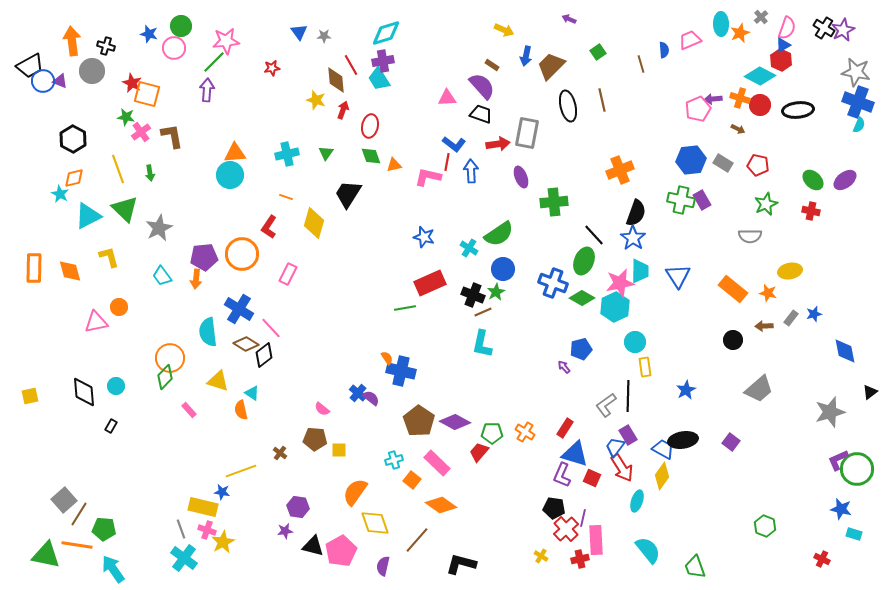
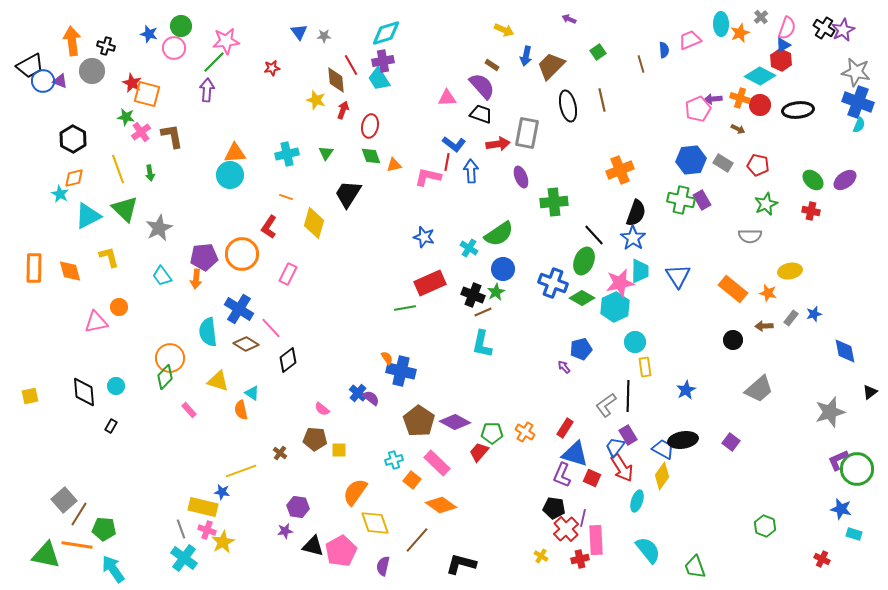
black diamond at (264, 355): moved 24 px right, 5 px down
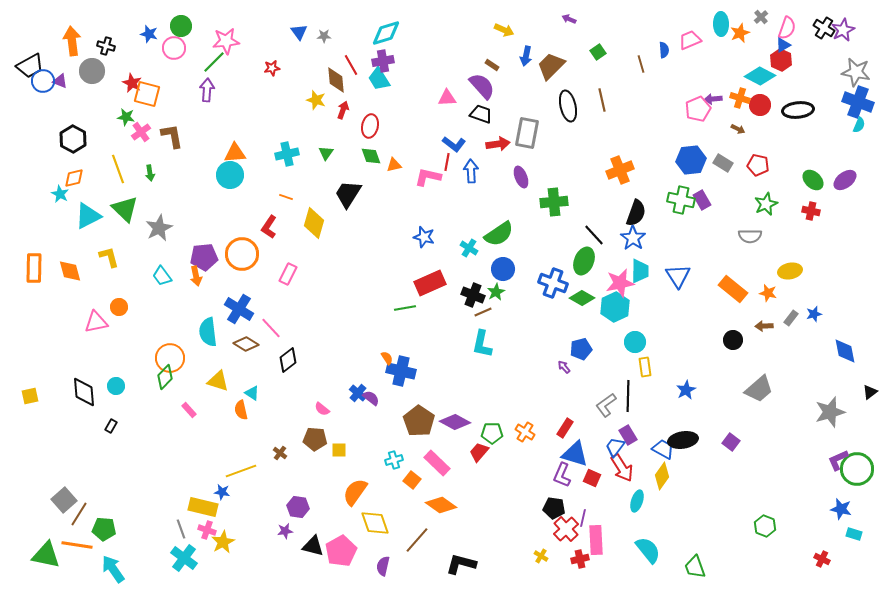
orange arrow at (196, 279): moved 3 px up; rotated 18 degrees counterclockwise
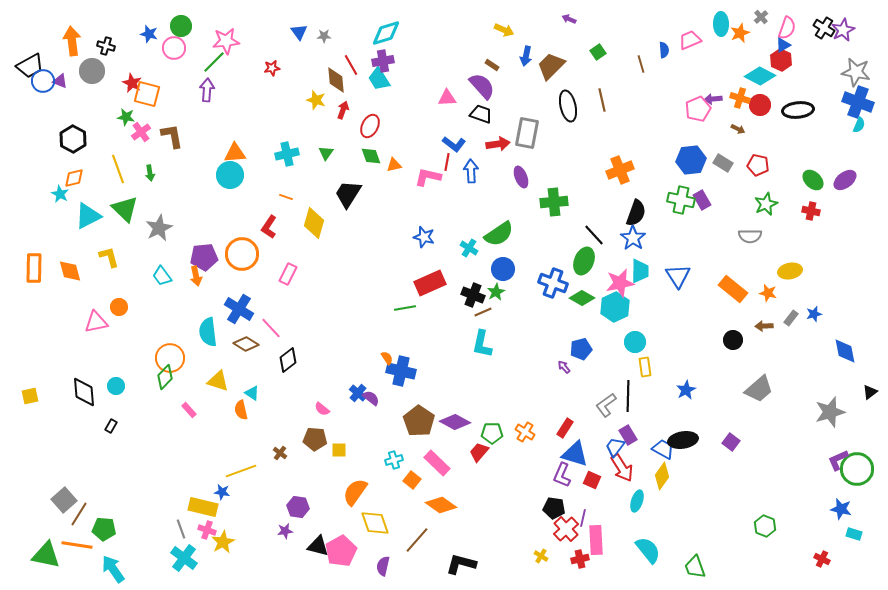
red ellipse at (370, 126): rotated 15 degrees clockwise
red square at (592, 478): moved 2 px down
black triangle at (313, 546): moved 5 px right
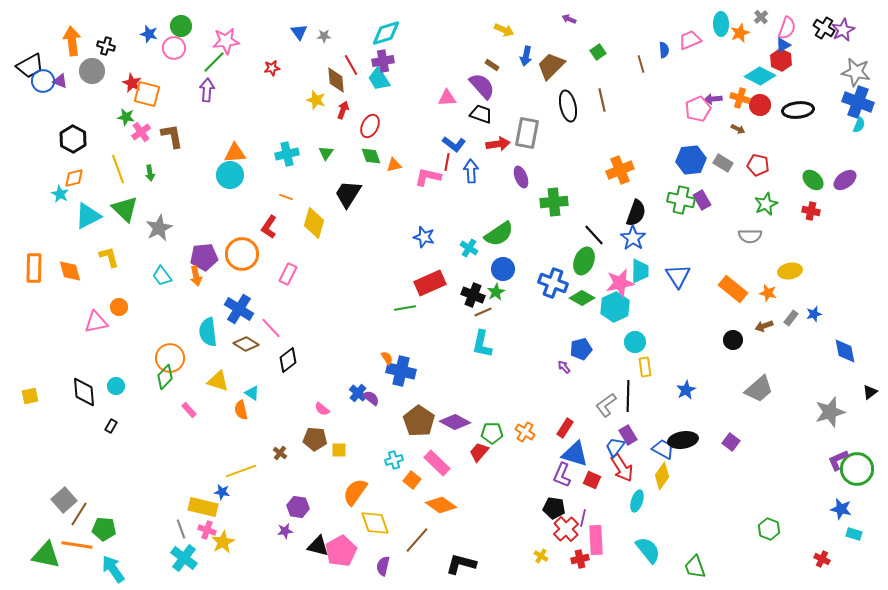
brown arrow at (764, 326): rotated 18 degrees counterclockwise
green hexagon at (765, 526): moved 4 px right, 3 px down
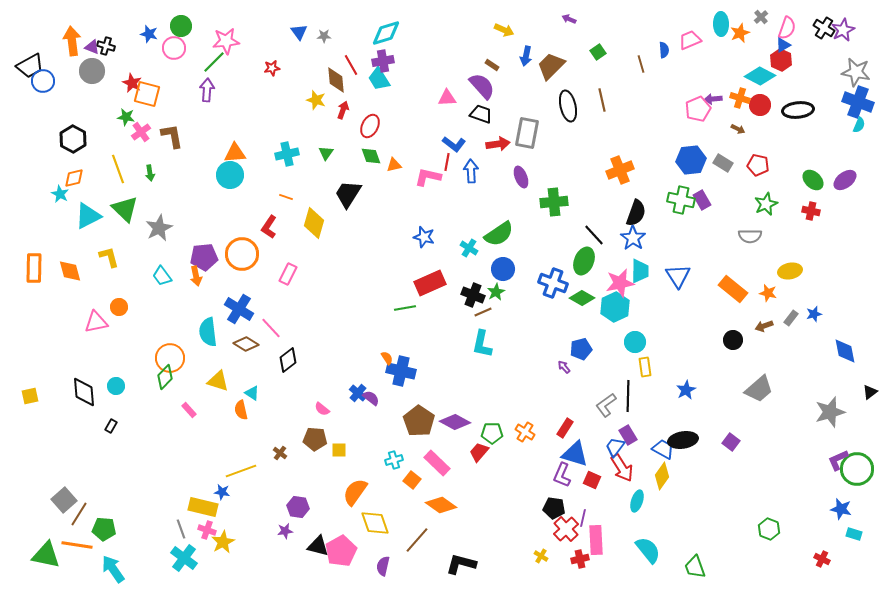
purple triangle at (60, 81): moved 32 px right, 34 px up
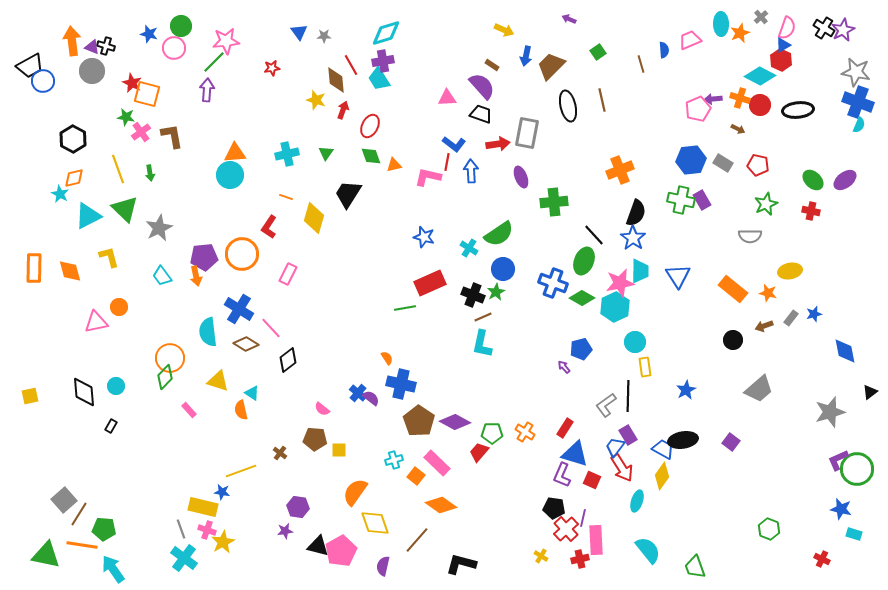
yellow diamond at (314, 223): moved 5 px up
brown line at (483, 312): moved 5 px down
blue cross at (401, 371): moved 13 px down
orange square at (412, 480): moved 4 px right, 4 px up
orange line at (77, 545): moved 5 px right
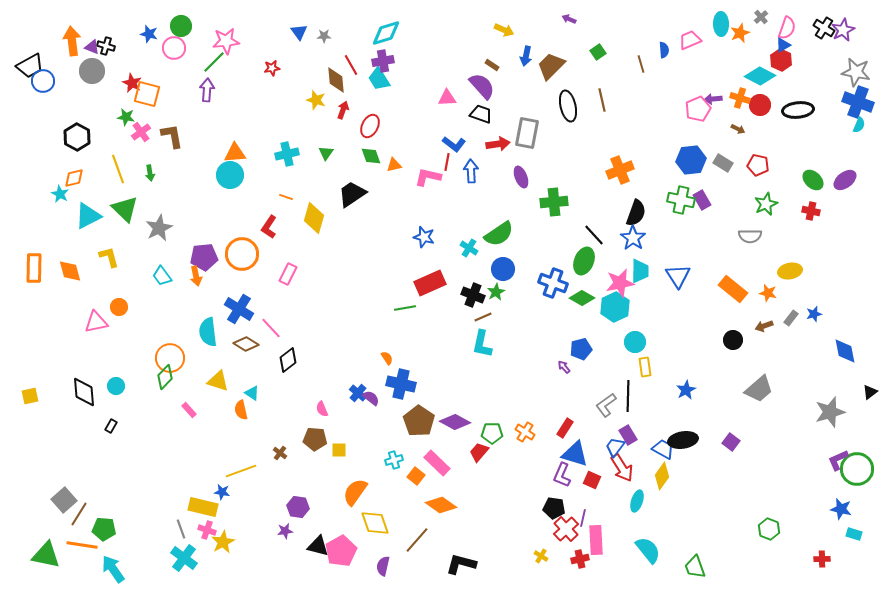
black hexagon at (73, 139): moved 4 px right, 2 px up
black trapezoid at (348, 194): moved 4 px right; rotated 24 degrees clockwise
pink semicircle at (322, 409): rotated 28 degrees clockwise
red cross at (822, 559): rotated 28 degrees counterclockwise
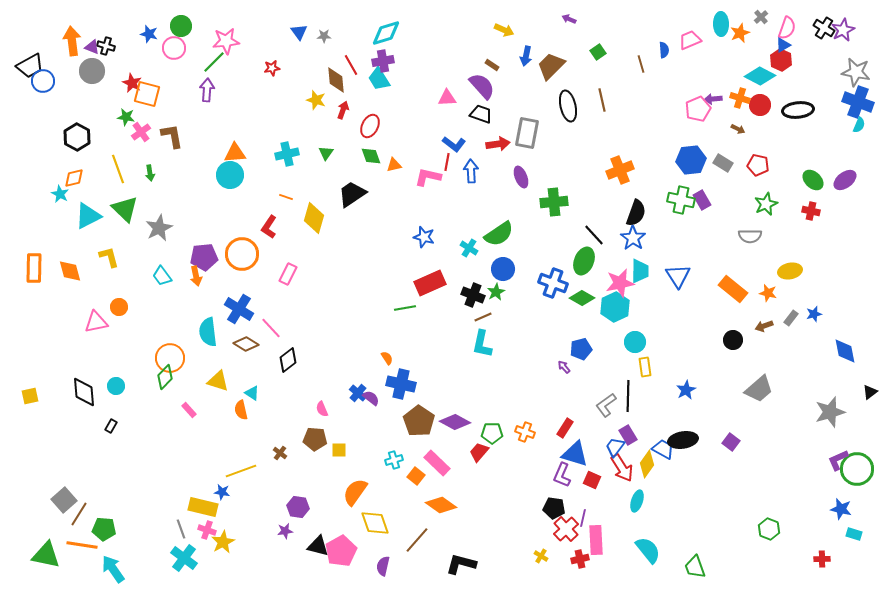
orange cross at (525, 432): rotated 12 degrees counterclockwise
yellow diamond at (662, 476): moved 15 px left, 12 px up
